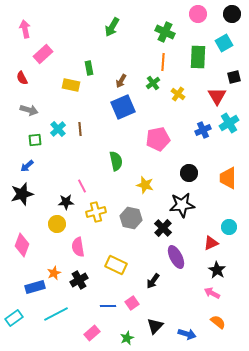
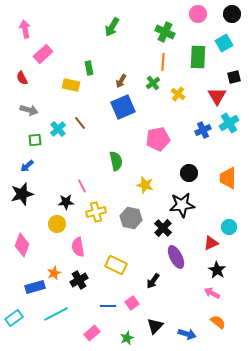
brown line at (80, 129): moved 6 px up; rotated 32 degrees counterclockwise
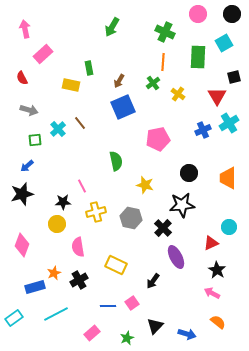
brown arrow at (121, 81): moved 2 px left
black star at (66, 202): moved 3 px left
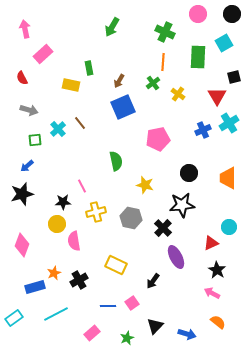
pink semicircle at (78, 247): moved 4 px left, 6 px up
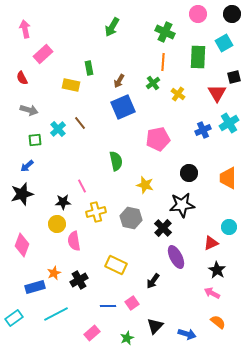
red triangle at (217, 96): moved 3 px up
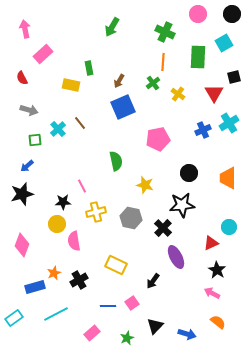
red triangle at (217, 93): moved 3 px left
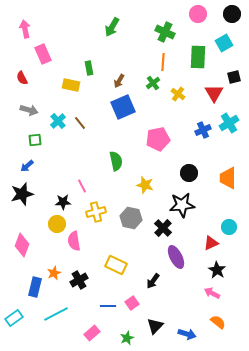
pink rectangle at (43, 54): rotated 72 degrees counterclockwise
cyan cross at (58, 129): moved 8 px up
blue rectangle at (35, 287): rotated 60 degrees counterclockwise
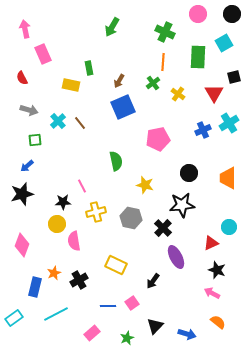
black star at (217, 270): rotated 12 degrees counterclockwise
